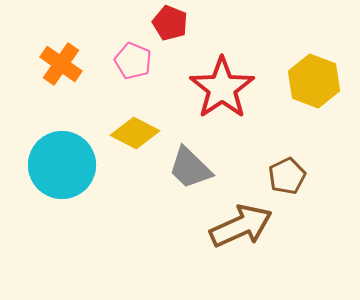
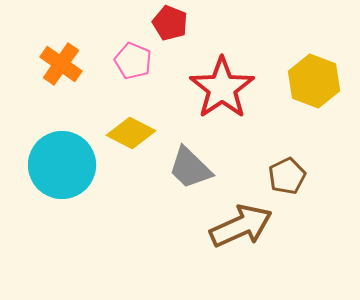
yellow diamond: moved 4 px left
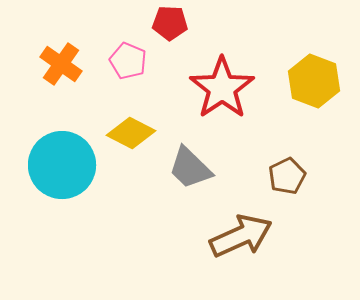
red pentagon: rotated 20 degrees counterclockwise
pink pentagon: moved 5 px left
brown arrow: moved 10 px down
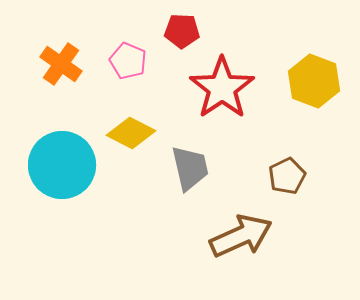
red pentagon: moved 12 px right, 8 px down
gray trapezoid: rotated 147 degrees counterclockwise
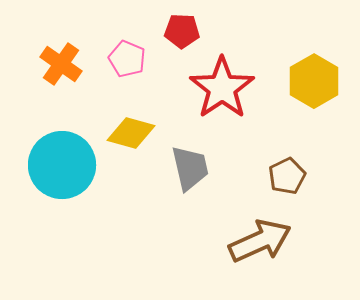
pink pentagon: moved 1 px left, 2 px up
yellow hexagon: rotated 9 degrees clockwise
yellow diamond: rotated 12 degrees counterclockwise
brown arrow: moved 19 px right, 5 px down
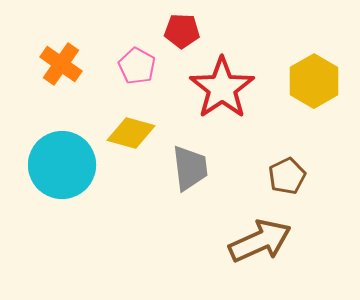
pink pentagon: moved 10 px right, 7 px down; rotated 6 degrees clockwise
gray trapezoid: rotated 6 degrees clockwise
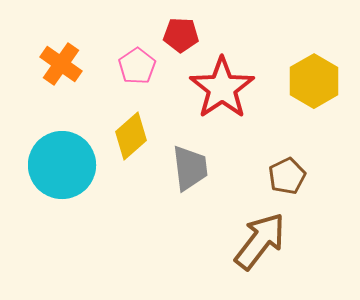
red pentagon: moved 1 px left, 4 px down
pink pentagon: rotated 9 degrees clockwise
yellow diamond: moved 3 px down; rotated 57 degrees counterclockwise
brown arrow: rotated 28 degrees counterclockwise
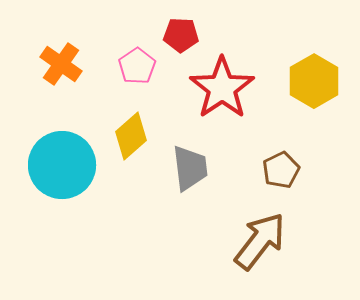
brown pentagon: moved 6 px left, 6 px up
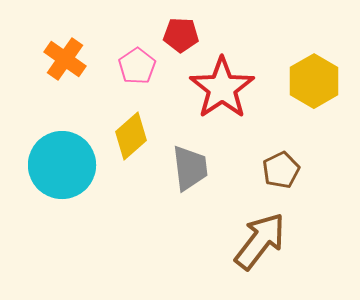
orange cross: moved 4 px right, 5 px up
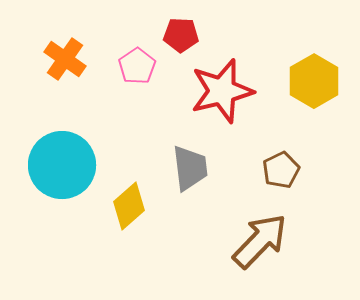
red star: moved 3 px down; rotated 20 degrees clockwise
yellow diamond: moved 2 px left, 70 px down
brown arrow: rotated 6 degrees clockwise
